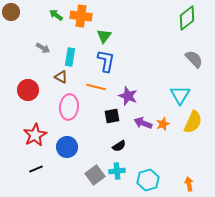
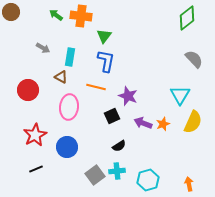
black square: rotated 14 degrees counterclockwise
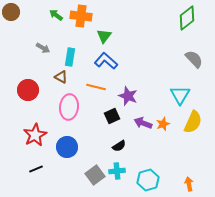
blue L-shape: rotated 60 degrees counterclockwise
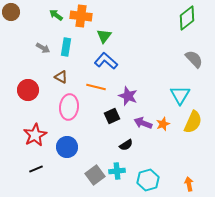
cyan rectangle: moved 4 px left, 10 px up
black semicircle: moved 7 px right, 1 px up
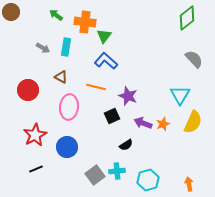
orange cross: moved 4 px right, 6 px down
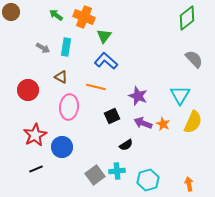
orange cross: moved 1 px left, 5 px up; rotated 15 degrees clockwise
purple star: moved 10 px right
orange star: rotated 24 degrees counterclockwise
blue circle: moved 5 px left
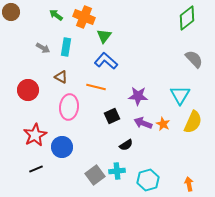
purple star: rotated 18 degrees counterclockwise
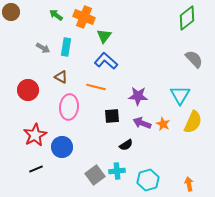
black square: rotated 21 degrees clockwise
purple arrow: moved 1 px left
